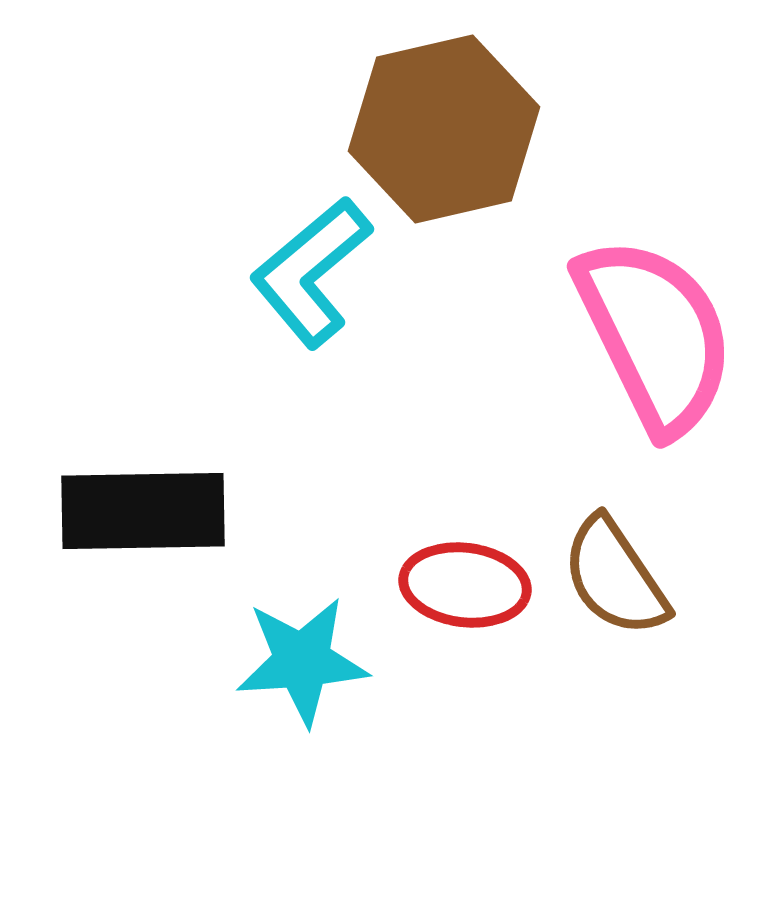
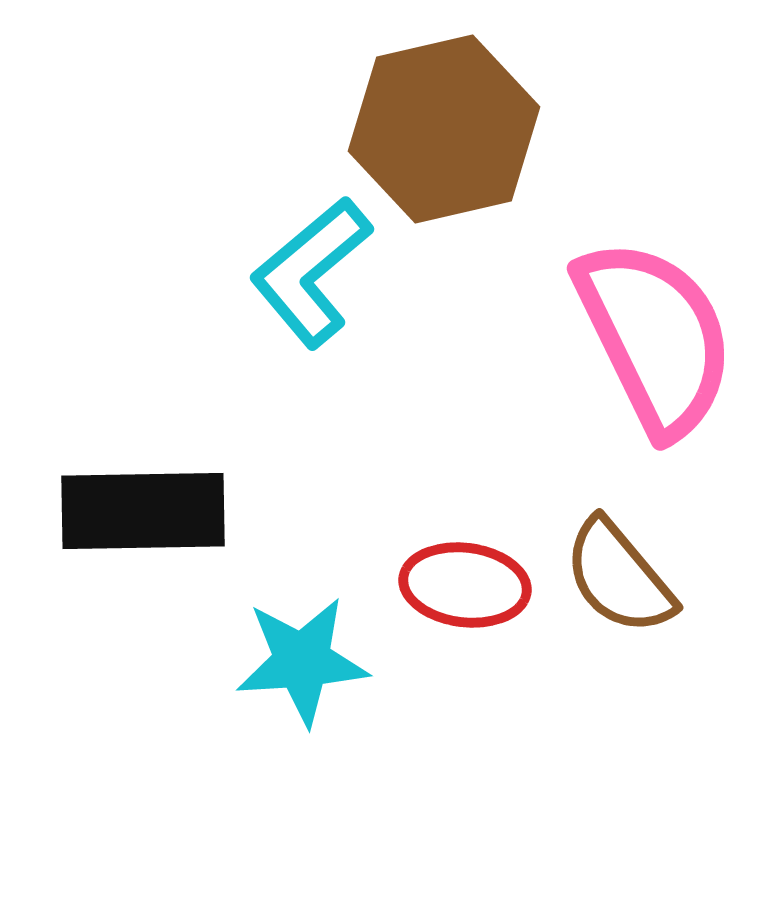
pink semicircle: moved 2 px down
brown semicircle: moved 4 px right; rotated 6 degrees counterclockwise
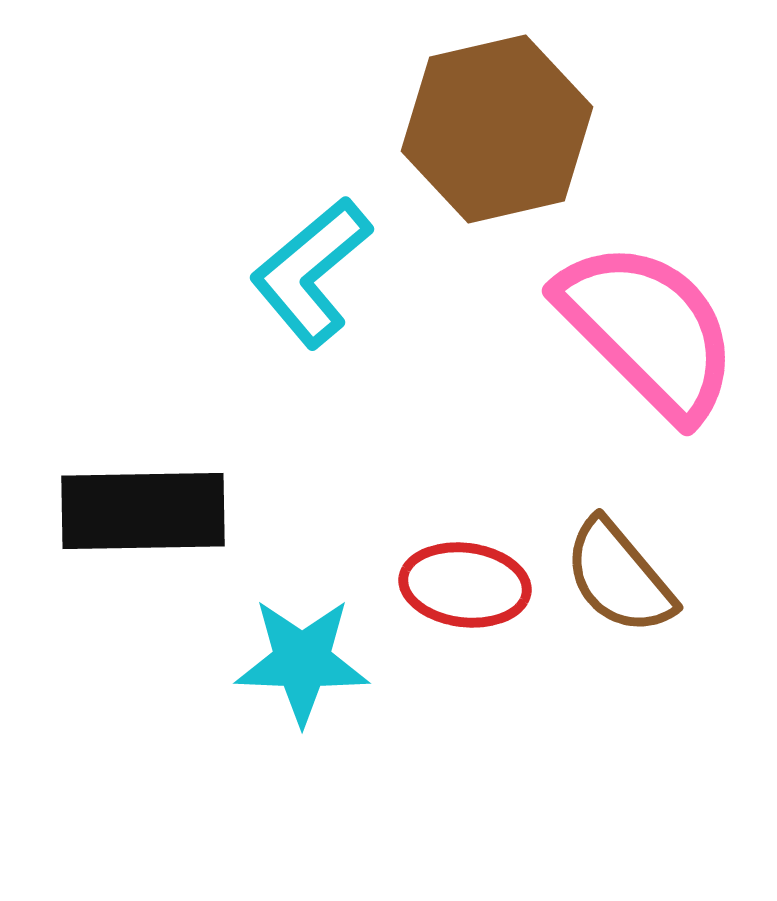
brown hexagon: moved 53 px right
pink semicircle: moved 7 px left, 7 px up; rotated 19 degrees counterclockwise
cyan star: rotated 6 degrees clockwise
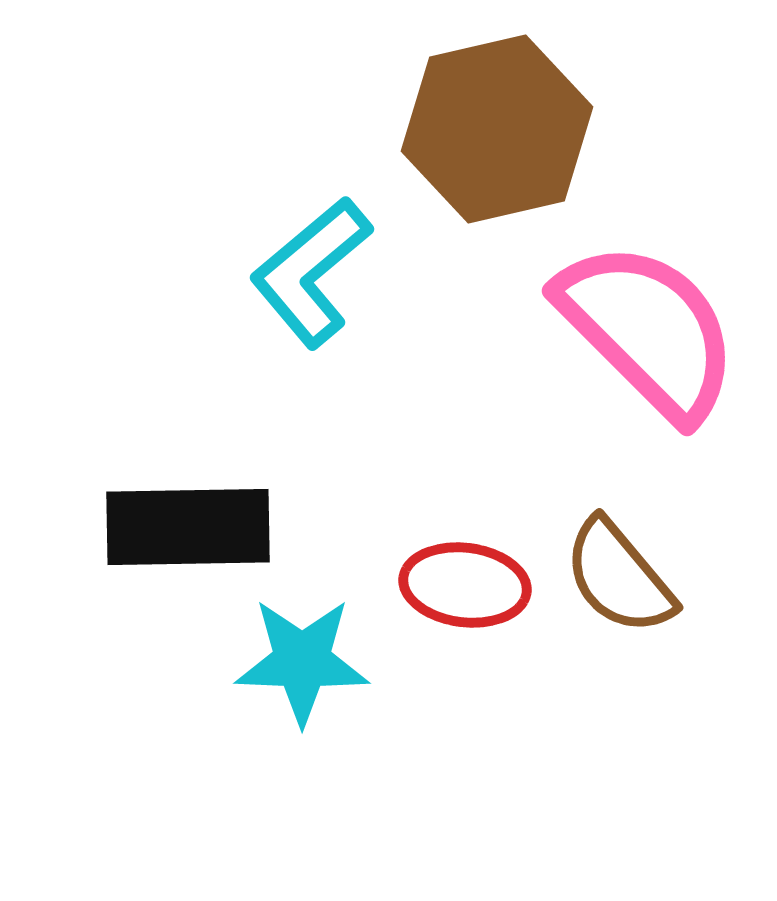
black rectangle: moved 45 px right, 16 px down
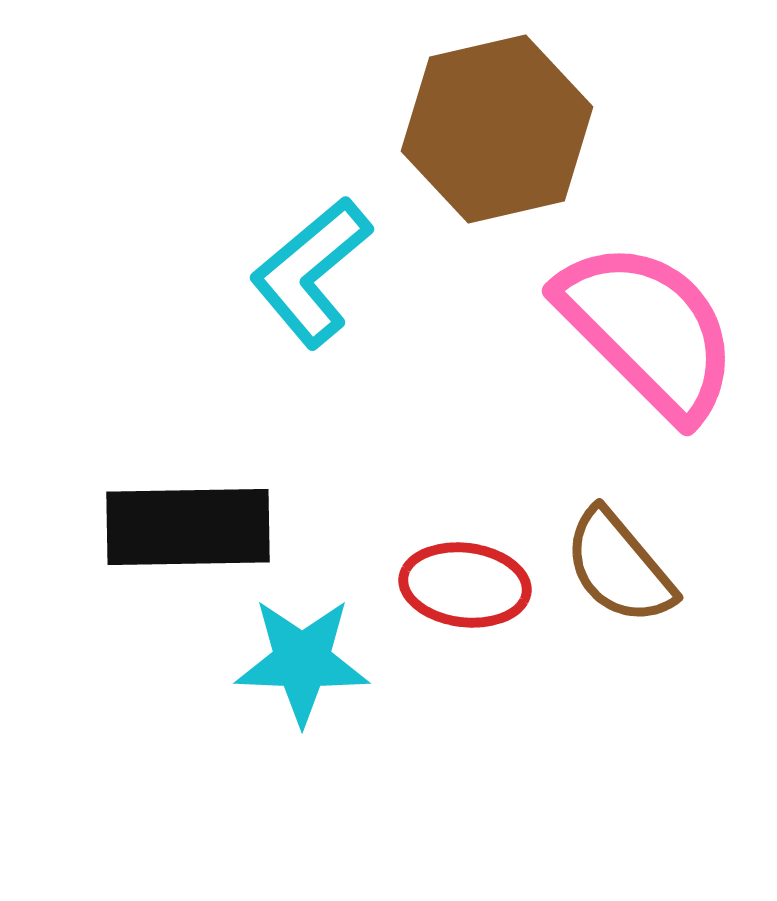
brown semicircle: moved 10 px up
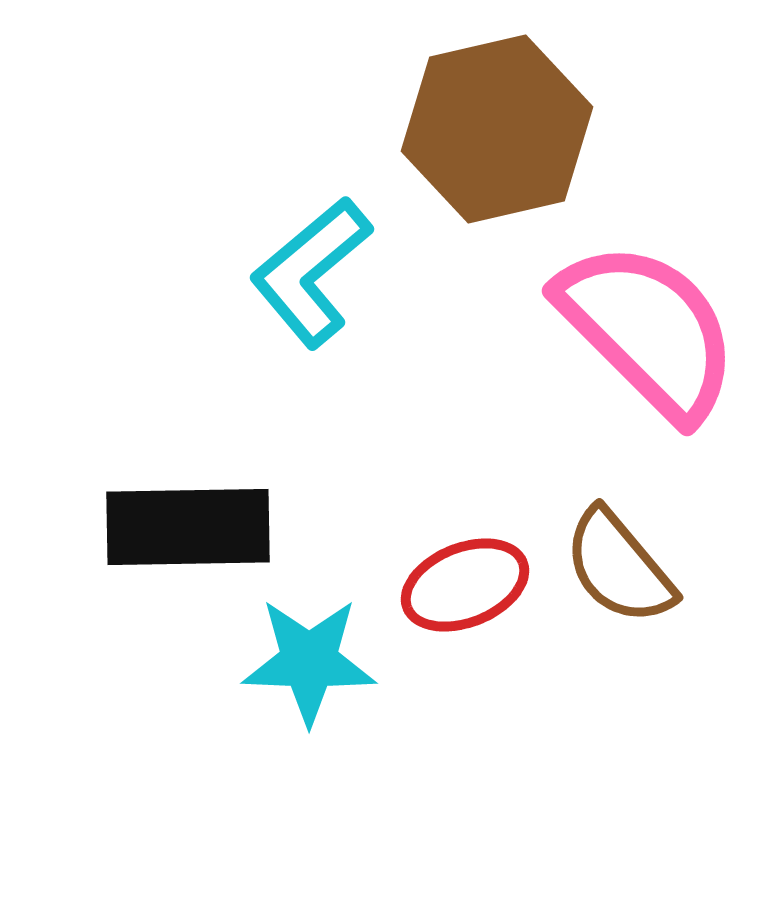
red ellipse: rotated 29 degrees counterclockwise
cyan star: moved 7 px right
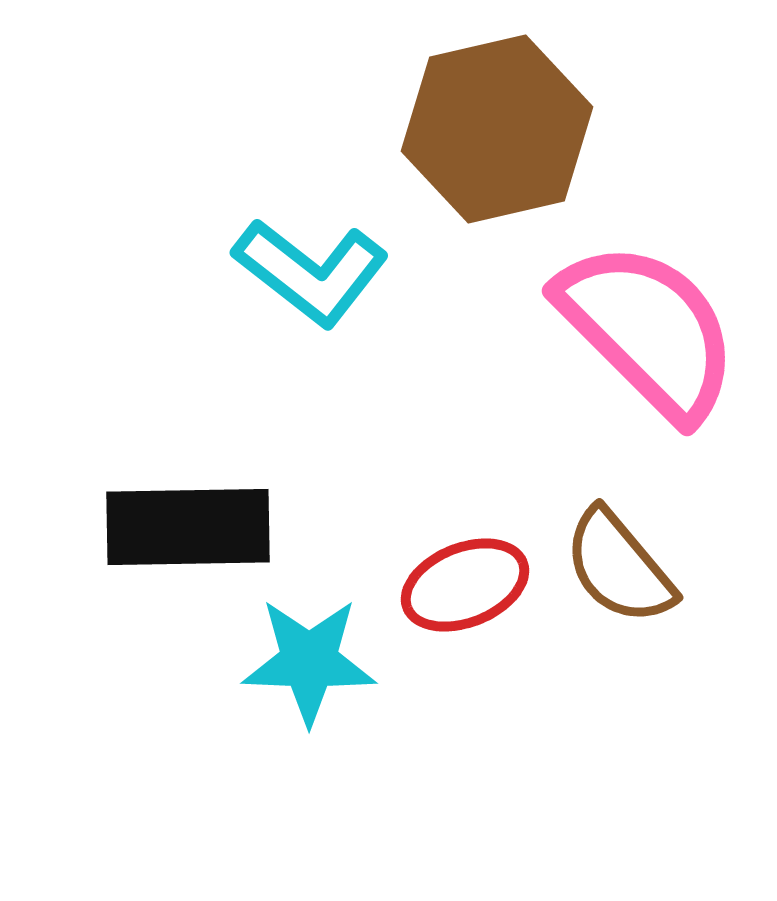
cyan L-shape: rotated 102 degrees counterclockwise
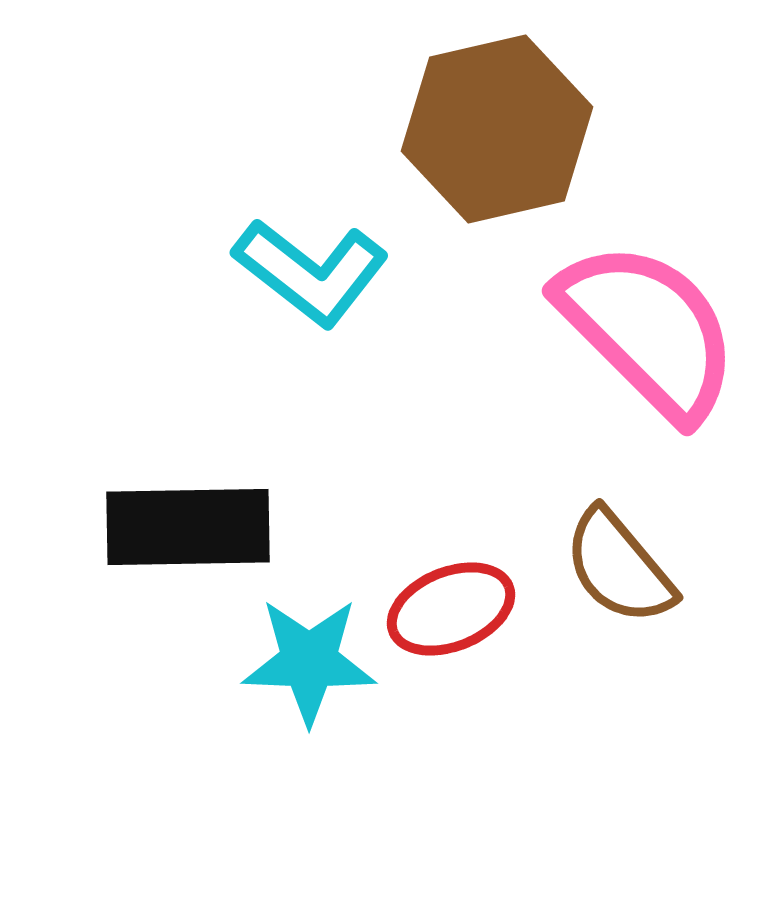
red ellipse: moved 14 px left, 24 px down
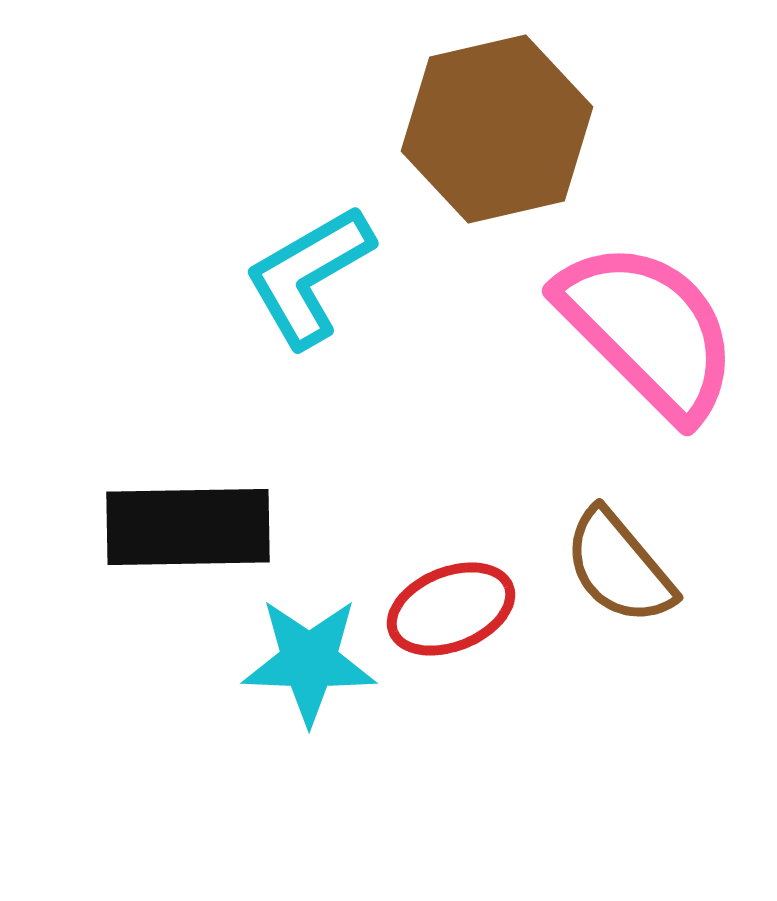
cyan L-shape: moved 2 px left, 4 px down; rotated 112 degrees clockwise
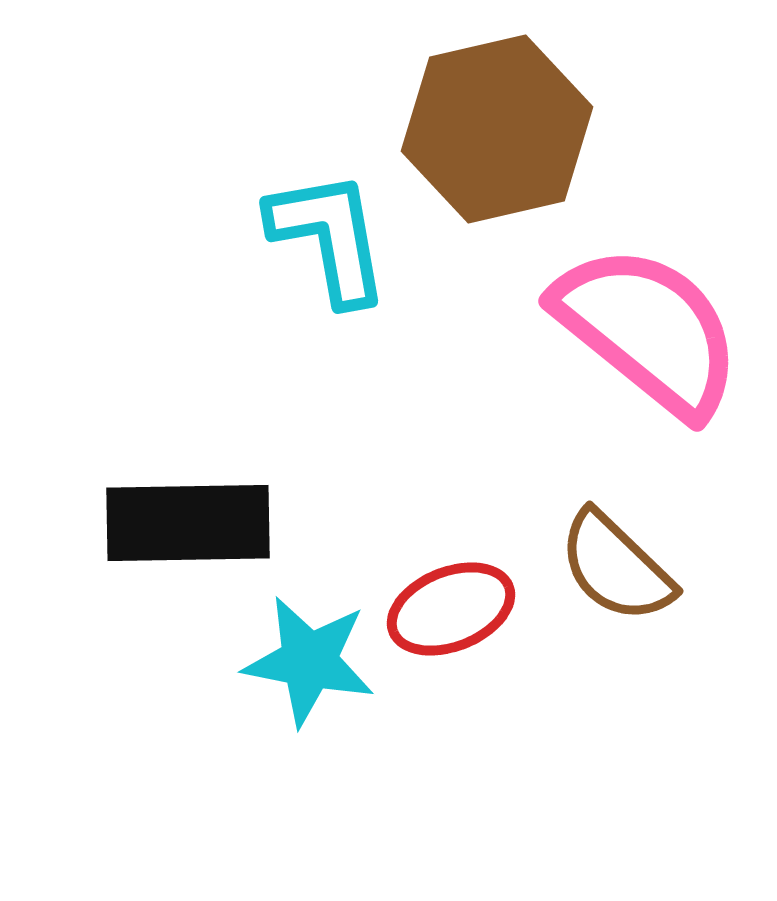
cyan L-shape: moved 20 px right, 39 px up; rotated 110 degrees clockwise
pink semicircle: rotated 6 degrees counterclockwise
black rectangle: moved 4 px up
brown semicircle: moved 3 px left; rotated 6 degrees counterclockwise
cyan star: rotated 9 degrees clockwise
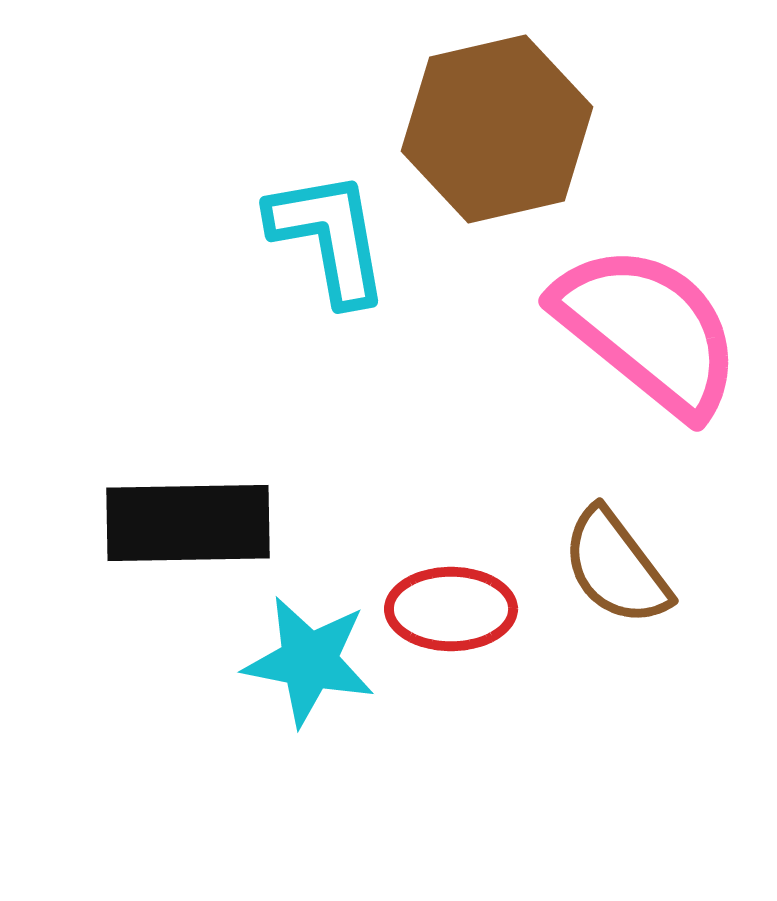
brown semicircle: rotated 9 degrees clockwise
red ellipse: rotated 22 degrees clockwise
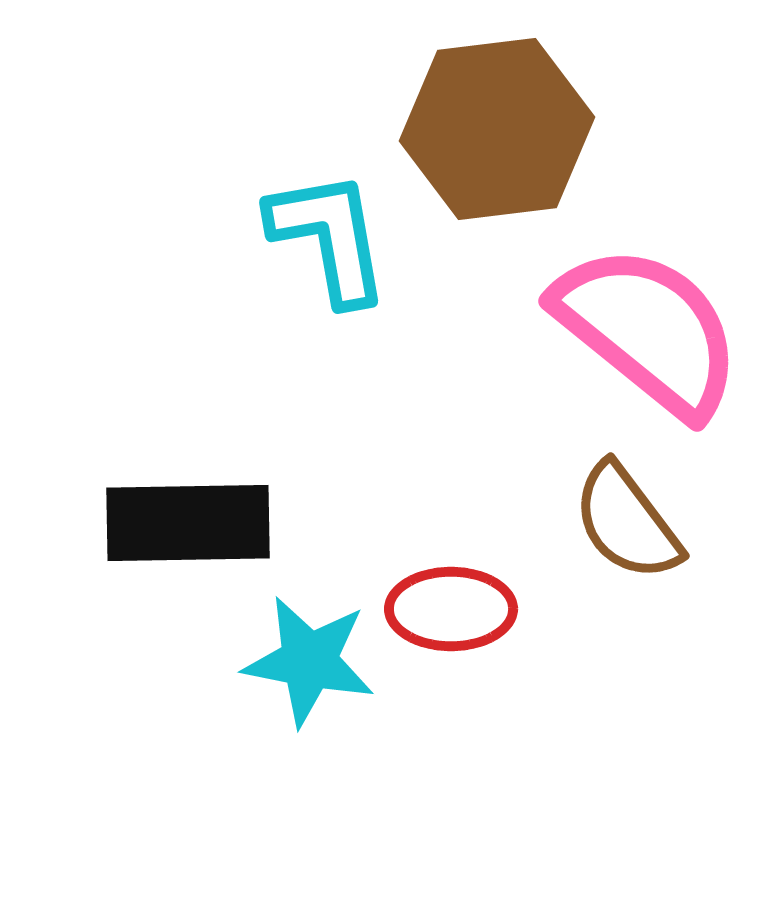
brown hexagon: rotated 6 degrees clockwise
brown semicircle: moved 11 px right, 45 px up
